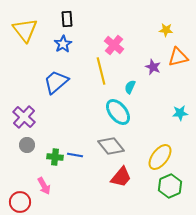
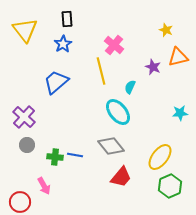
yellow star: rotated 16 degrees clockwise
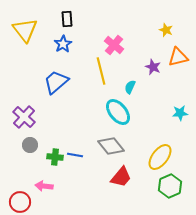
gray circle: moved 3 px right
pink arrow: rotated 126 degrees clockwise
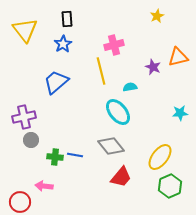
yellow star: moved 9 px left, 14 px up; rotated 24 degrees clockwise
pink cross: rotated 36 degrees clockwise
cyan semicircle: rotated 56 degrees clockwise
purple cross: rotated 35 degrees clockwise
gray circle: moved 1 px right, 5 px up
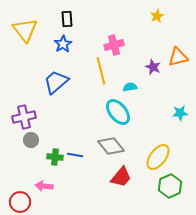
yellow ellipse: moved 2 px left
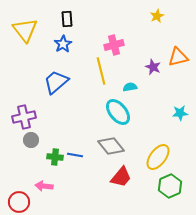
red circle: moved 1 px left
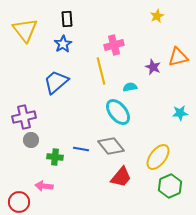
blue line: moved 6 px right, 6 px up
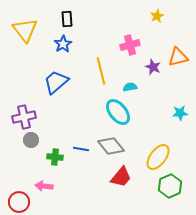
pink cross: moved 16 px right
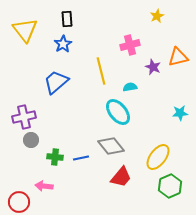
blue line: moved 9 px down; rotated 21 degrees counterclockwise
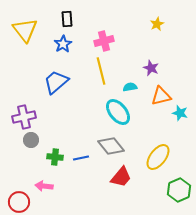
yellow star: moved 8 px down
pink cross: moved 26 px left, 4 px up
orange triangle: moved 17 px left, 39 px down
purple star: moved 2 px left, 1 px down
cyan star: rotated 21 degrees clockwise
green hexagon: moved 9 px right, 4 px down
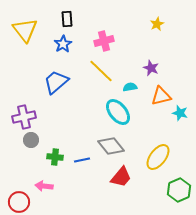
yellow line: rotated 32 degrees counterclockwise
blue line: moved 1 px right, 2 px down
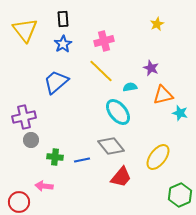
black rectangle: moved 4 px left
orange triangle: moved 2 px right, 1 px up
green hexagon: moved 1 px right, 5 px down
